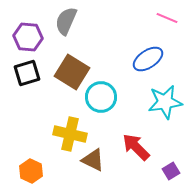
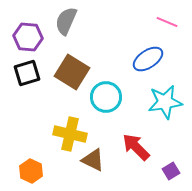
pink line: moved 4 px down
cyan circle: moved 5 px right
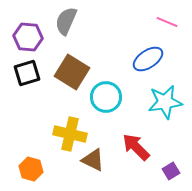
orange hexagon: moved 2 px up; rotated 10 degrees counterclockwise
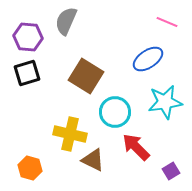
brown square: moved 14 px right, 4 px down
cyan circle: moved 9 px right, 15 px down
orange hexagon: moved 1 px left, 1 px up
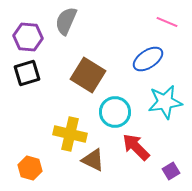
brown square: moved 2 px right, 1 px up
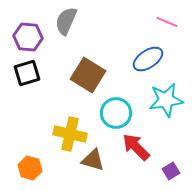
cyan star: moved 1 px right, 2 px up
cyan circle: moved 1 px right, 1 px down
brown triangle: rotated 10 degrees counterclockwise
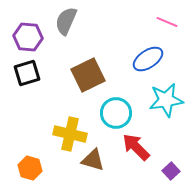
brown square: rotated 32 degrees clockwise
purple square: rotated 12 degrees counterclockwise
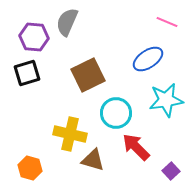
gray semicircle: moved 1 px right, 1 px down
purple hexagon: moved 6 px right
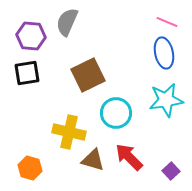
purple hexagon: moved 3 px left, 1 px up
blue ellipse: moved 16 px right, 6 px up; rotated 68 degrees counterclockwise
black square: rotated 8 degrees clockwise
yellow cross: moved 1 px left, 2 px up
red arrow: moved 7 px left, 10 px down
